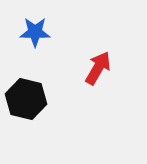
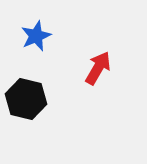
blue star: moved 1 px right, 4 px down; rotated 24 degrees counterclockwise
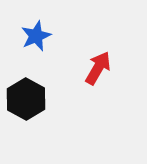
black hexagon: rotated 15 degrees clockwise
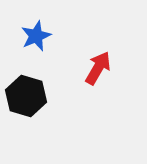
black hexagon: moved 3 px up; rotated 12 degrees counterclockwise
